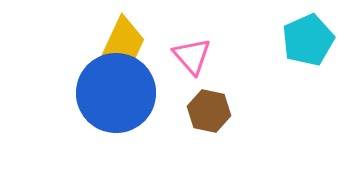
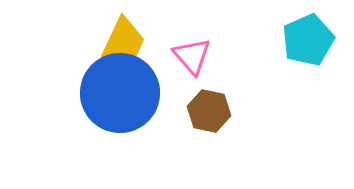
blue circle: moved 4 px right
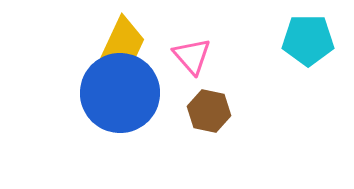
cyan pentagon: rotated 24 degrees clockwise
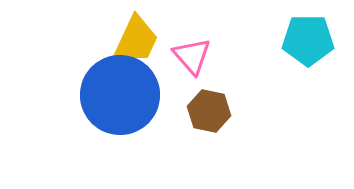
yellow trapezoid: moved 13 px right, 2 px up
blue circle: moved 2 px down
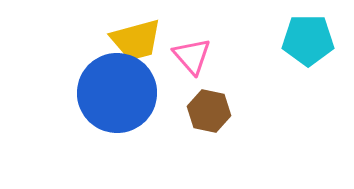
yellow trapezoid: rotated 50 degrees clockwise
blue circle: moved 3 px left, 2 px up
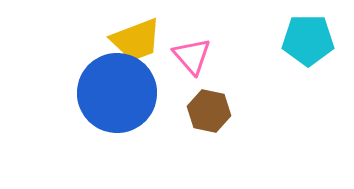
yellow trapezoid: rotated 6 degrees counterclockwise
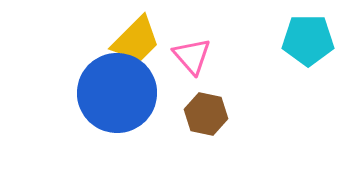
yellow trapezoid: rotated 24 degrees counterclockwise
brown hexagon: moved 3 px left, 3 px down
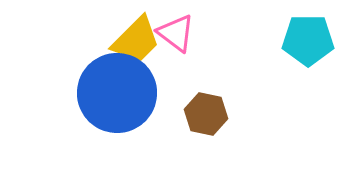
pink triangle: moved 16 px left, 23 px up; rotated 12 degrees counterclockwise
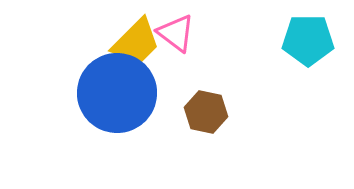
yellow trapezoid: moved 2 px down
brown hexagon: moved 2 px up
